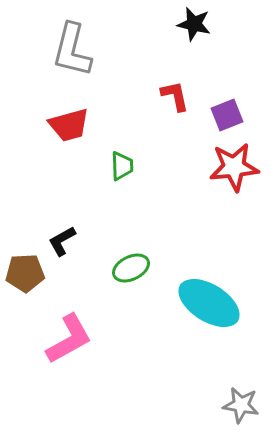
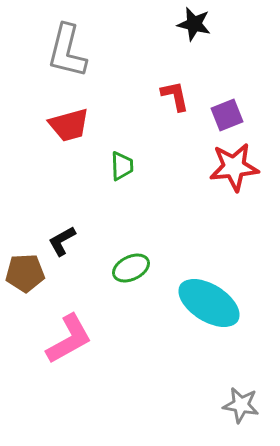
gray L-shape: moved 5 px left, 1 px down
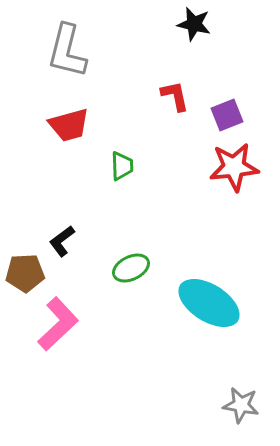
black L-shape: rotated 8 degrees counterclockwise
pink L-shape: moved 11 px left, 15 px up; rotated 14 degrees counterclockwise
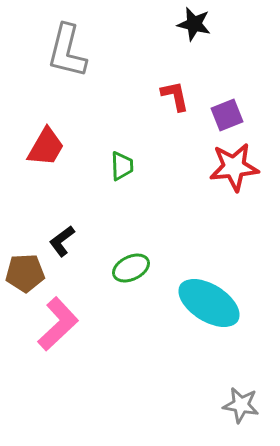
red trapezoid: moved 23 px left, 22 px down; rotated 45 degrees counterclockwise
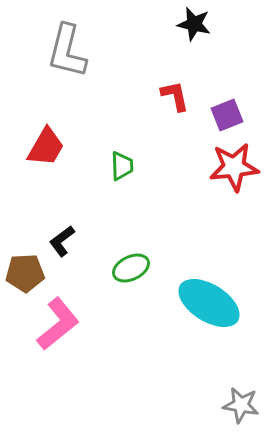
pink L-shape: rotated 4 degrees clockwise
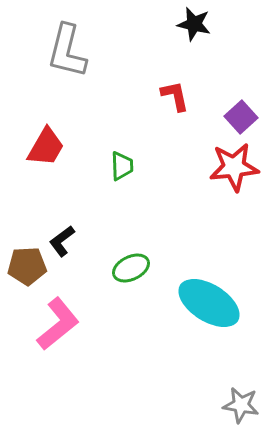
purple square: moved 14 px right, 2 px down; rotated 20 degrees counterclockwise
brown pentagon: moved 2 px right, 7 px up
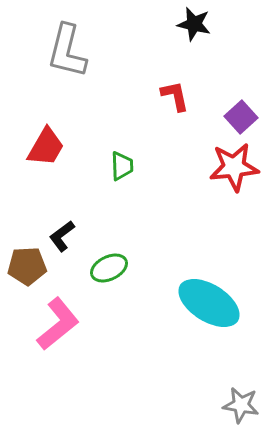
black L-shape: moved 5 px up
green ellipse: moved 22 px left
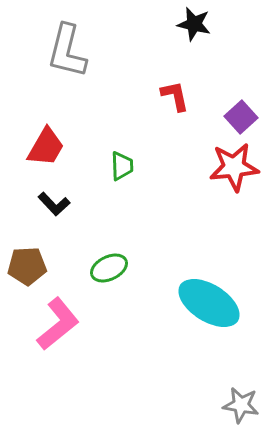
black L-shape: moved 8 px left, 32 px up; rotated 96 degrees counterclockwise
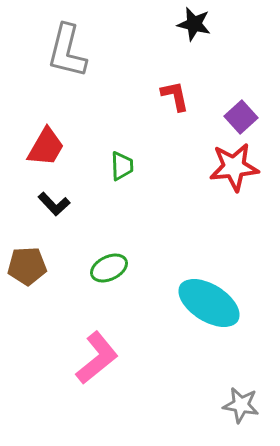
pink L-shape: moved 39 px right, 34 px down
